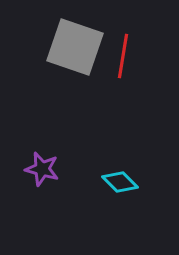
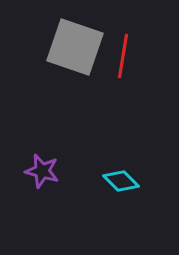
purple star: moved 2 px down
cyan diamond: moved 1 px right, 1 px up
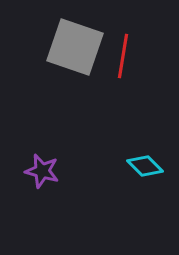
cyan diamond: moved 24 px right, 15 px up
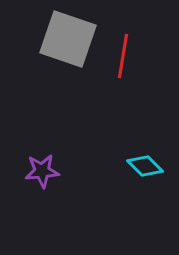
gray square: moved 7 px left, 8 px up
purple star: rotated 20 degrees counterclockwise
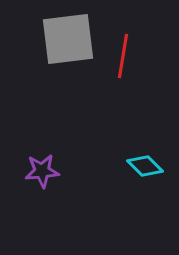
gray square: rotated 26 degrees counterclockwise
